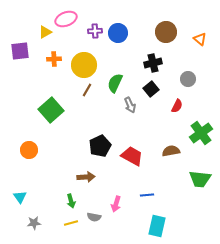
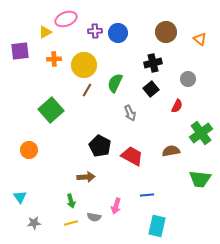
gray arrow: moved 8 px down
black pentagon: rotated 20 degrees counterclockwise
pink arrow: moved 2 px down
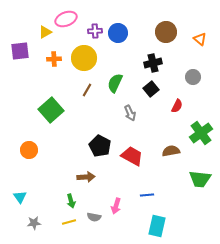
yellow circle: moved 7 px up
gray circle: moved 5 px right, 2 px up
yellow line: moved 2 px left, 1 px up
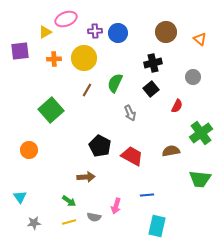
green arrow: moved 2 px left; rotated 40 degrees counterclockwise
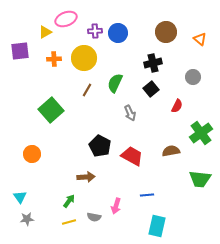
orange circle: moved 3 px right, 4 px down
green arrow: rotated 88 degrees counterclockwise
gray star: moved 7 px left, 4 px up
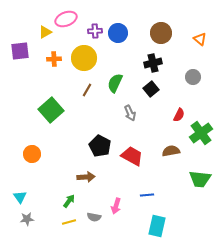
brown circle: moved 5 px left, 1 px down
red semicircle: moved 2 px right, 9 px down
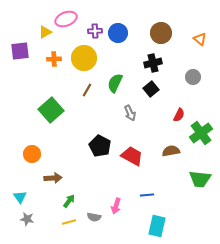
brown arrow: moved 33 px left, 1 px down
gray star: rotated 16 degrees clockwise
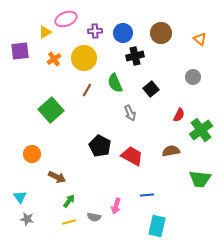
blue circle: moved 5 px right
orange cross: rotated 32 degrees counterclockwise
black cross: moved 18 px left, 7 px up
green semicircle: rotated 48 degrees counterclockwise
green cross: moved 3 px up
brown arrow: moved 4 px right, 1 px up; rotated 30 degrees clockwise
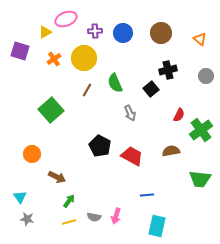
purple square: rotated 24 degrees clockwise
black cross: moved 33 px right, 14 px down
gray circle: moved 13 px right, 1 px up
pink arrow: moved 10 px down
